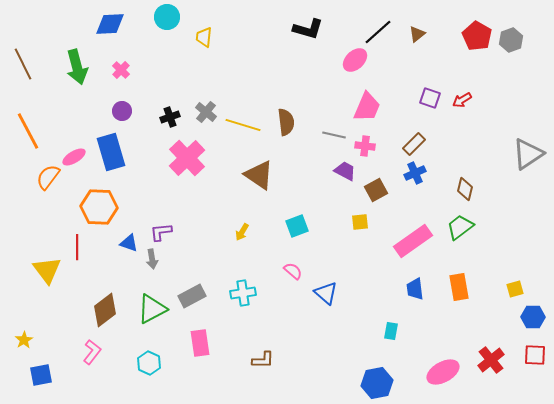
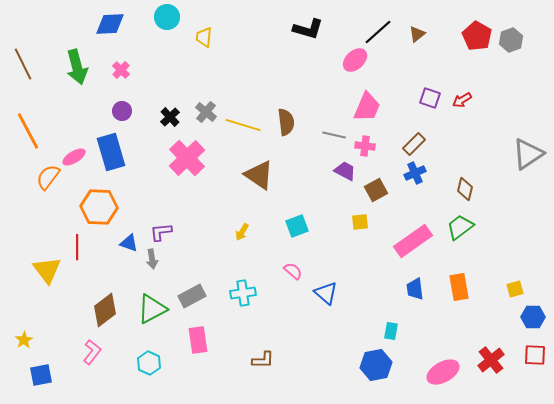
black cross at (170, 117): rotated 24 degrees counterclockwise
pink rectangle at (200, 343): moved 2 px left, 3 px up
blue hexagon at (377, 383): moved 1 px left, 18 px up
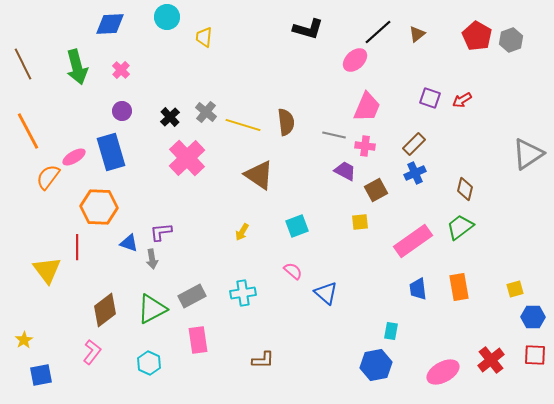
blue trapezoid at (415, 289): moved 3 px right
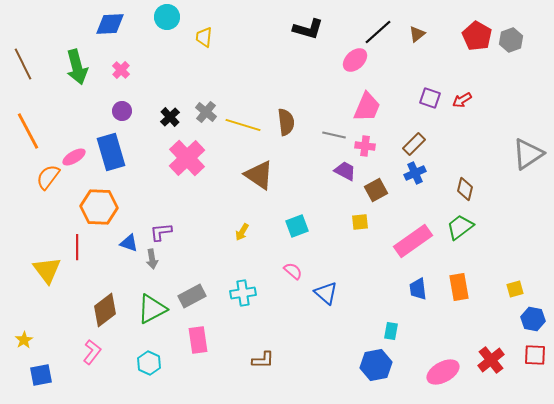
blue hexagon at (533, 317): moved 2 px down; rotated 10 degrees clockwise
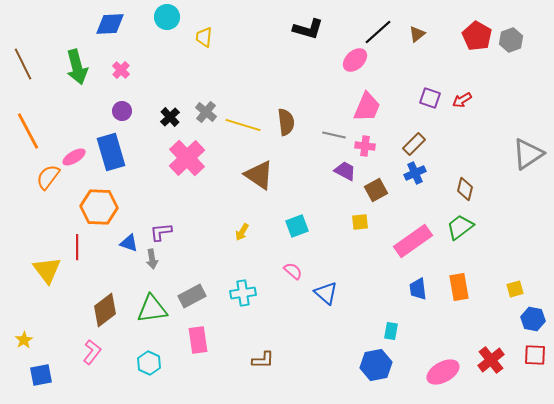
green triangle at (152, 309): rotated 20 degrees clockwise
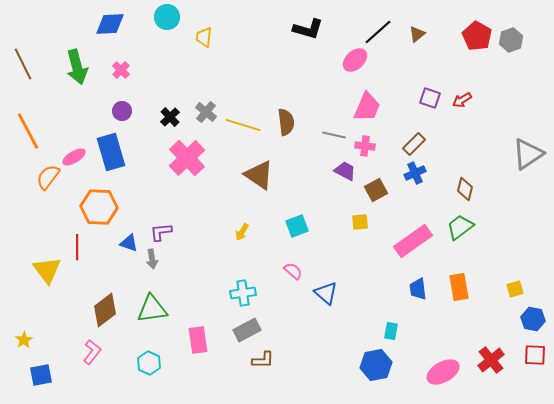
gray rectangle at (192, 296): moved 55 px right, 34 px down
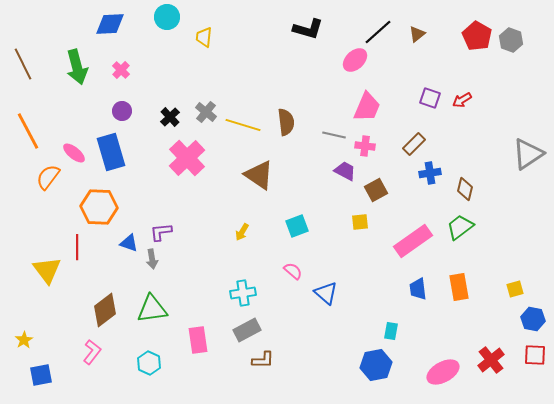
gray hexagon at (511, 40): rotated 20 degrees counterclockwise
pink ellipse at (74, 157): moved 4 px up; rotated 70 degrees clockwise
blue cross at (415, 173): moved 15 px right; rotated 15 degrees clockwise
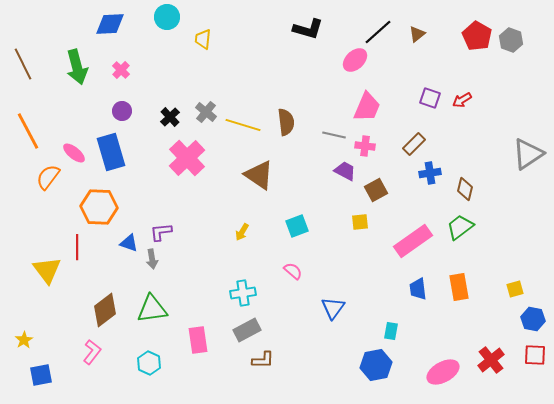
yellow trapezoid at (204, 37): moved 1 px left, 2 px down
blue triangle at (326, 293): moved 7 px right, 15 px down; rotated 25 degrees clockwise
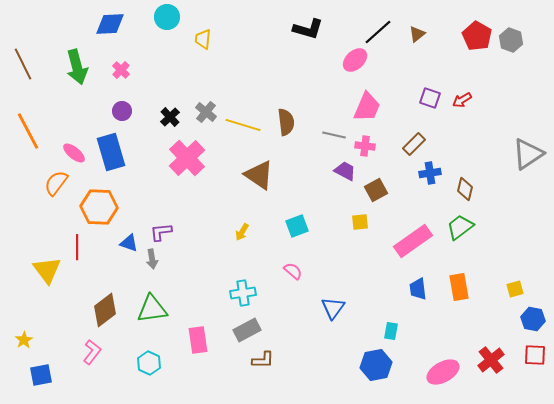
orange semicircle at (48, 177): moved 8 px right, 6 px down
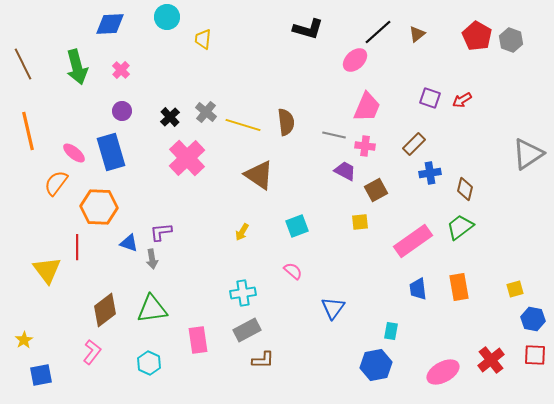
orange line at (28, 131): rotated 15 degrees clockwise
